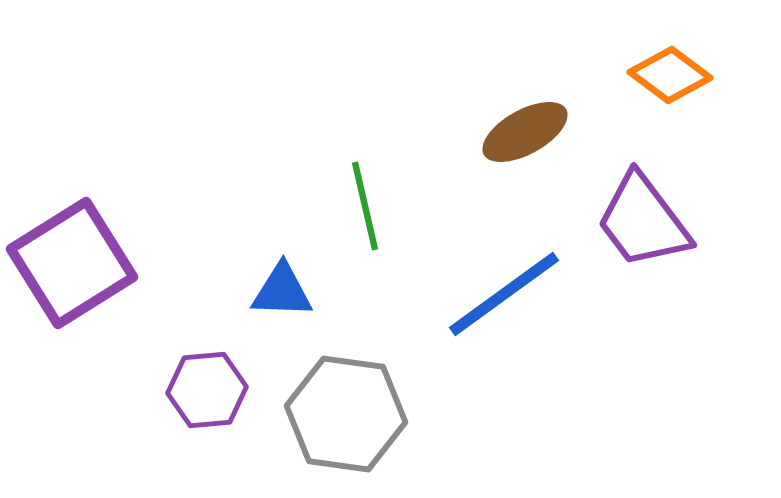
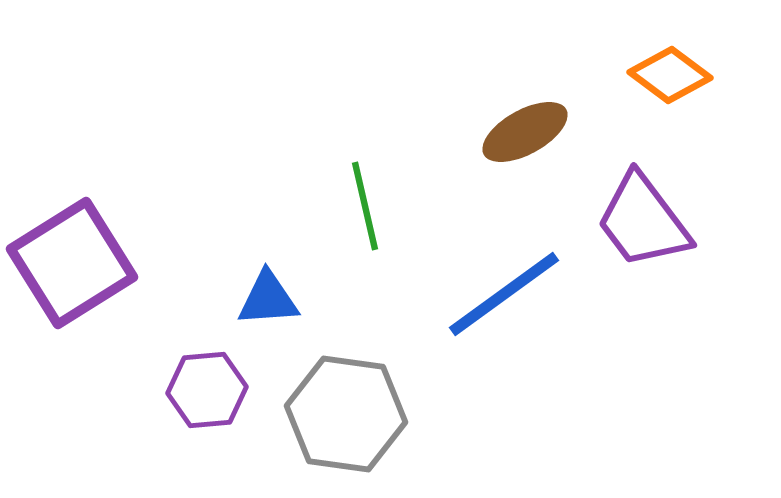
blue triangle: moved 14 px left, 8 px down; rotated 6 degrees counterclockwise
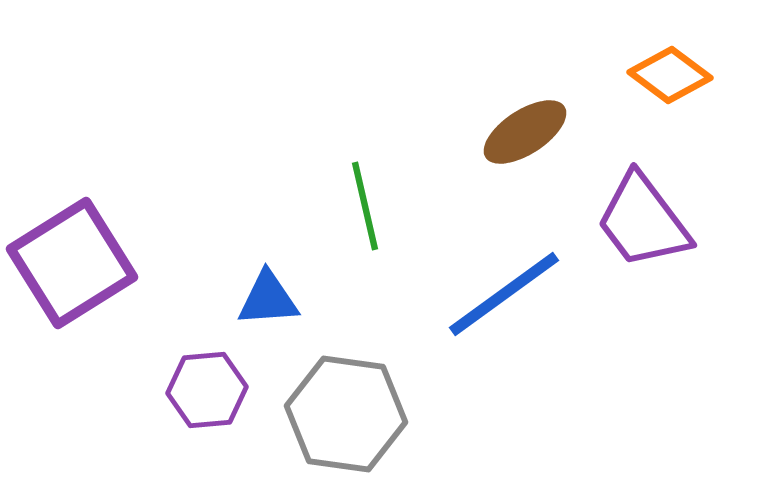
brown ellipse: rotated 4 degrees counterclockwise
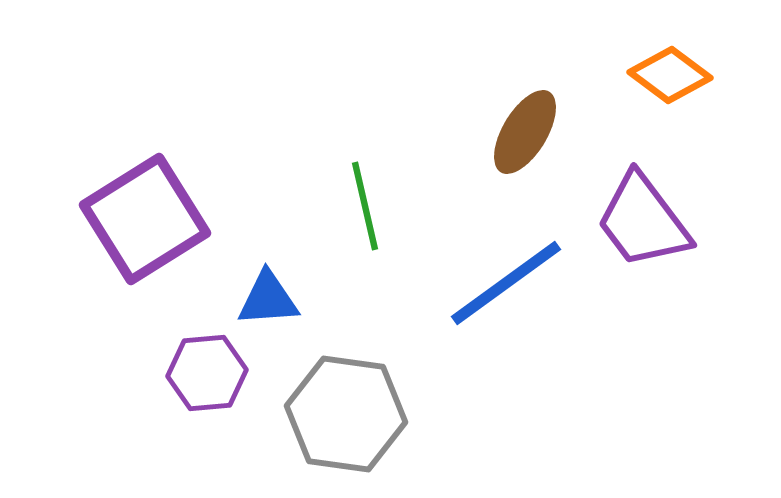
brown ellipse: rotated 26 degrees counterclockwise
purple square: moved 73 px right, 44 px up
blue line: moved 2 px right, 11 px up
purple hexagon: moved 17 px up
